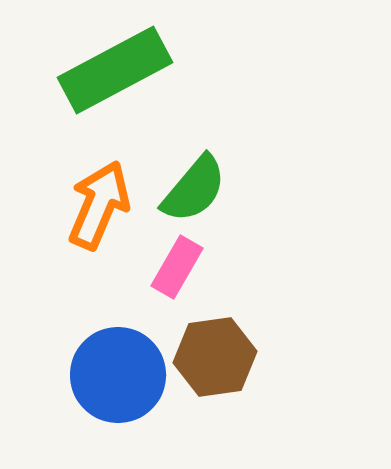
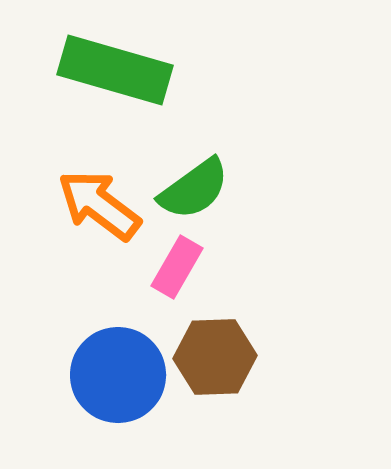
green rectangle: rotated 44 degrees clockwise
green semicircle: rotated 14 degrees clockwise
orange arrow: rotated 76 degrees counterclockwise
brown hexagon: rotated 6 degrees clockwise
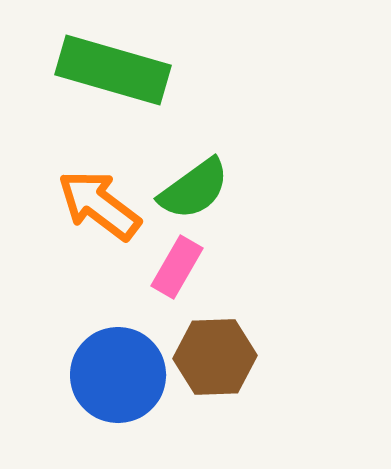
green rectangle: moved 2 px left
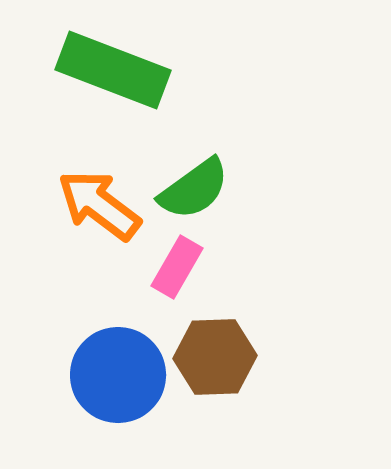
green rectangle: rotated 5 degrees clockwise
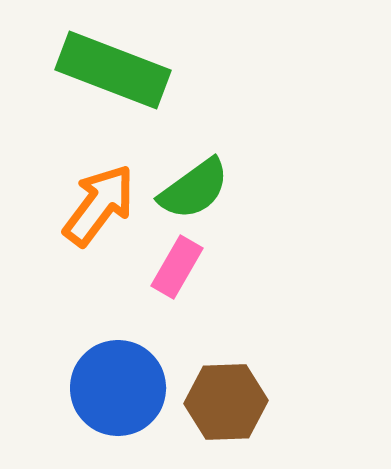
orange arrow: rotated 90 degrees clockwise
brown hexagon: moved 11 px right, 45 px down
blue circle: moved 13 px down
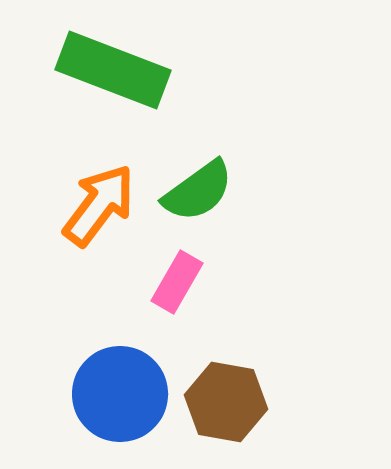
green semicircle: moved 4 px right, 2 px down
pink rectangle: moved 15 px down
blue circle: moved 2 px right, 6 px down
brown hexagon: rotated 12 degrees clockwise
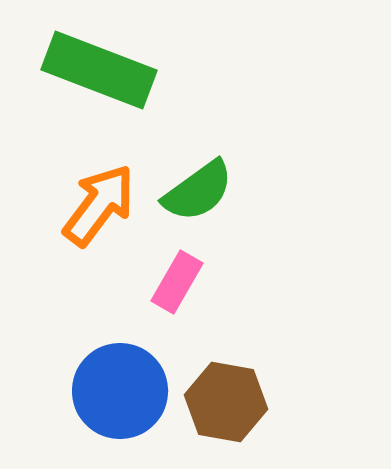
green rectangle: moved 14 px left
blue circle: moved 3 px up
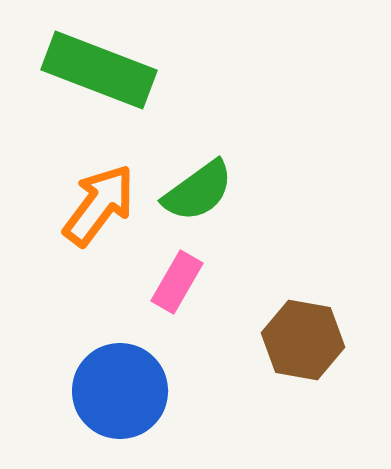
brown hexagon: moved 77 px right, 62 px up
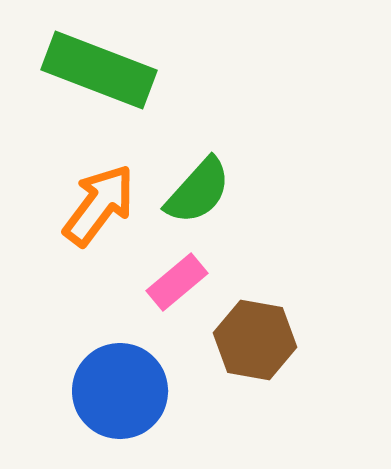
green semicircle: rotated 12 degrees counterclockwise
pink rectangle: rotated 20 degrees clockwise
brown hexagon: moved 48 px left
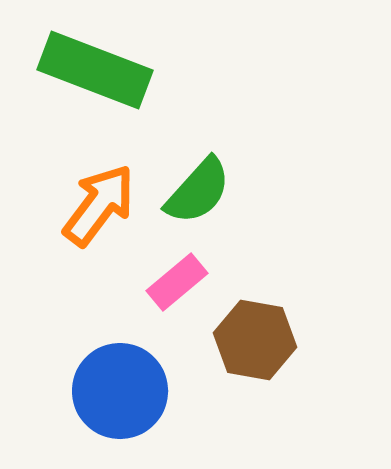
green rectangle: moved 4 px left
